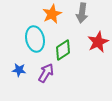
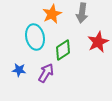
cyan ellipse: moved 2 px up
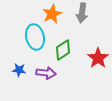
red star: moved 16 px down; rotated 10 degrees counterclockwise
purple arrow: rotated 66 degrees clockwise
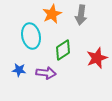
gray arrow: moved 1 px left, 2 px down
cyan ellipse: moved 4 px left, 1 px up
red star: moved 1 px left; rotated 15 degrees clockwise
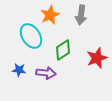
orange star: moved 2 px left, 1 px down
cyan ellipse: rotated 20 degrees counterclockwise
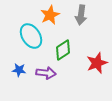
red star: moved 5 px down
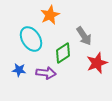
gray arrow: moved 3 px right, 21 px down; rotated 42 degrees counterclockwise
cyan ellipse: moved 3 px down
green diamond: moved 3 px down
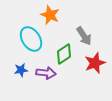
orange star: rotated 24 degrees counterclockwise
green diamond: moved 1 px right, 1 px down
red star: moved 2 px left
blue star: moved 2 px right; rotated 16 degrees counterclockwise
